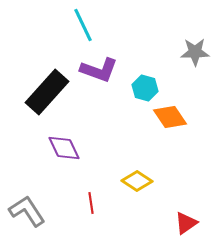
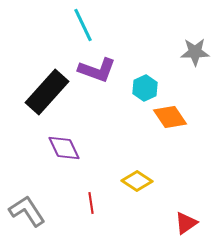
purple L-shape: moved 2 px left
cyan hexagon: rotated 20 degrees clockwise
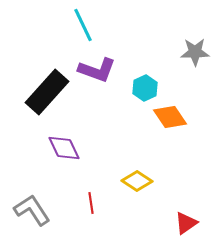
gray L-shape: moved 5 px right, 1 px up
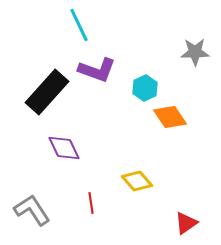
cyan line: moved 4 px left
yellow diamond: rotated 16 degrees clockwise
